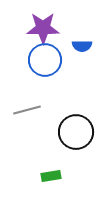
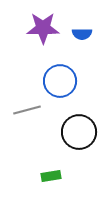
blue semicircle: moved 12 px up
blue circle: moved 15 px right, 21 px down
black circle: moved 3 px right
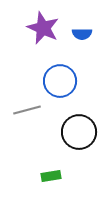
purple star: rotated 24 degrees clockwise
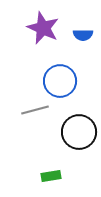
blue semicircle: moved 1 px right, 1 px down
gray line: moved 8 px right
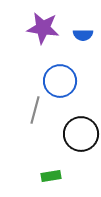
purple star: rotated 16 degrees counterclockwise
gray line: rotated 60 degrees counterclockwise
black circle: moved 2 px right, 2 px down
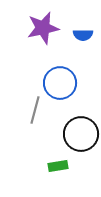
purple star: rotated 20 degrees counterclockwise
blue circle: moved 2 px down
green rectangle: moved 7 px right, 10 px up
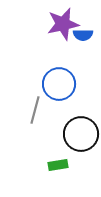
purple star: moved 20 px right, 4 px up
blue circle: moved 1 px left, 1 px down
green rectangle: moved 1 px up
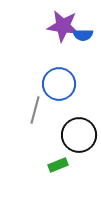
purple star: moved 2 px down; rotated 20 degrees clockwise
black circle: moved 2 px left, 1 px down
green rectangle: rotated 12 degrees counterclockwise
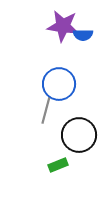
gray line: moved 11 px right
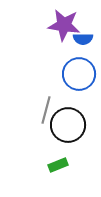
purple star: moved 1 px right, 1 px up
blue semicircle: moved 4 px down
blue circle: moved 20 px right, 10 px up
black circle: moved 11 px left, 10 px up
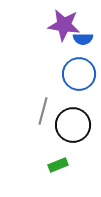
gray line: moved 3 px left, 1 px down
black circle: moved 5 px right
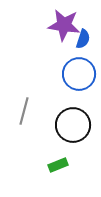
blue semicircle: rotated 72 degrees counterclockwise
gray line: moved 19 px left
